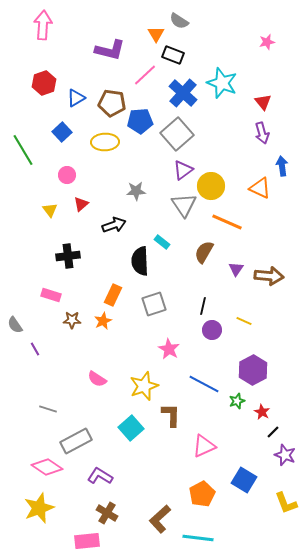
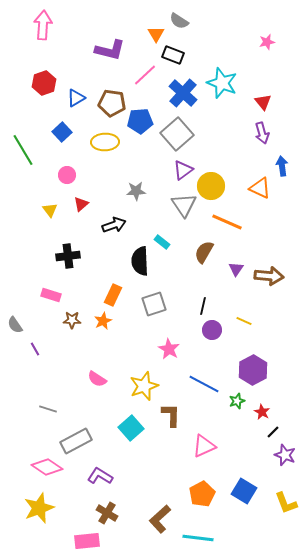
blue square at (244, 480): moved 11 px down
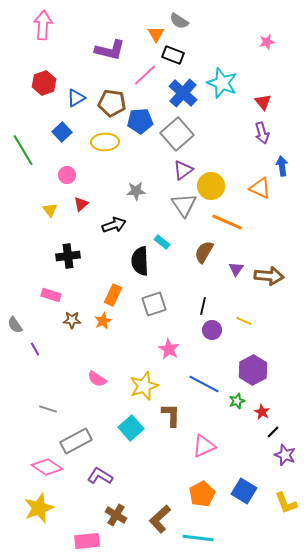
brown cross at (107, 513): moved 9 px right, 2 px down
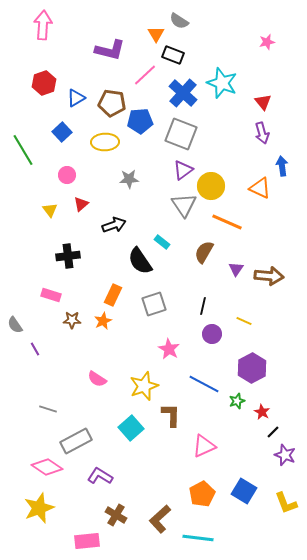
gray square at (177, 134): moved 4 px right; rotated 28 degrees counterclockwise
gray star at (136, 191): moved 7 px left, 12 px up
black semicircle at (140, 261): rotated 32 degrees counterclockwise
purple circle at (212, 330): moved 4 px down
purple hexagon at (253, 370): moved 1 px left, 2 px up
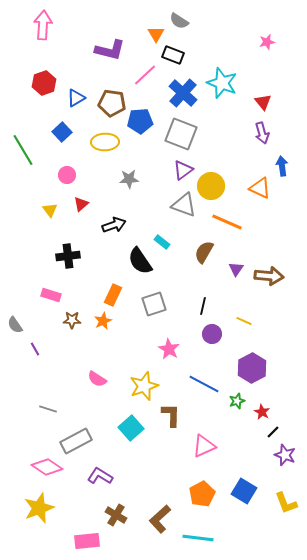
gray triangle at (184, 205): rotated 36 degrees counterclockwise
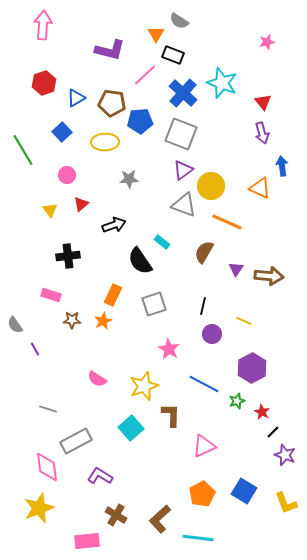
pink diamond at (47, 467): rotated 48 degrees clockwise
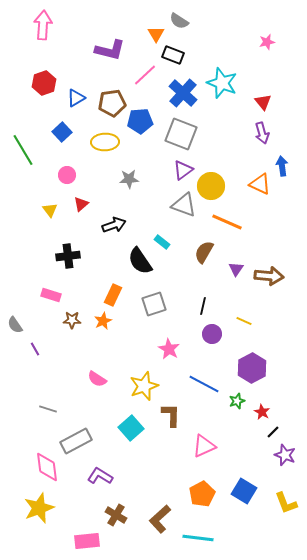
brown pentagon at (112, 103): rotated 16 degrees counterclockwise
orange triangle at (260, 188): moved 4 px up
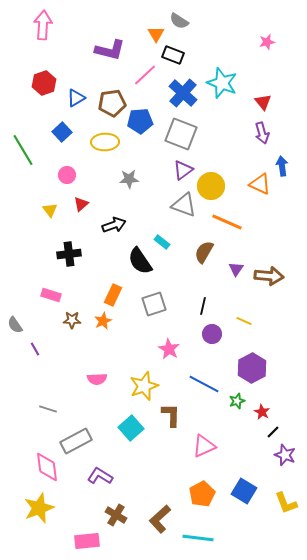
black cross at (68, 256): moved 1 px right, 2 px up
pink semicircle at (97, 379): rotated 36 degrees counterclockwise
